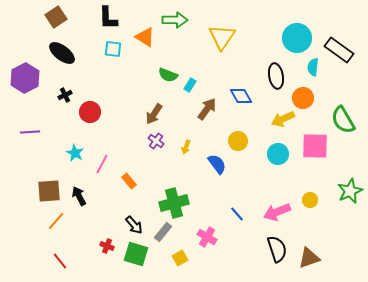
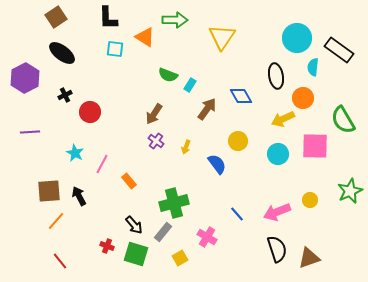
cyan square at (113, 49): moved 2 px right
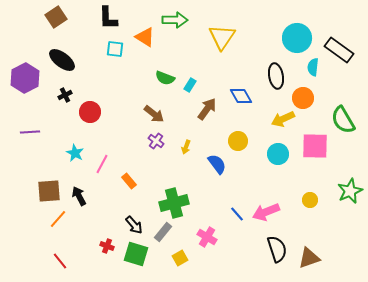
black ellipse at (62, 53): moved 7 px down
green semicircle at (168, 75): moved 3 px left, 3 px down
brown arrow at (154, 114): rotated 85 degrees counterclockwise
pink arrow at (277, 212): moved 11 px left
orange line at (56, 221): moved 2 px right, 2 px up
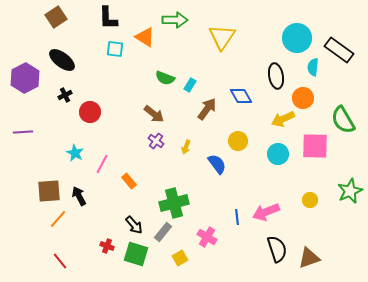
purple line at (30, 132): moved 7 px left
blue line at (237, 214): moved 3 px down; rotated 35 degrees clockwise
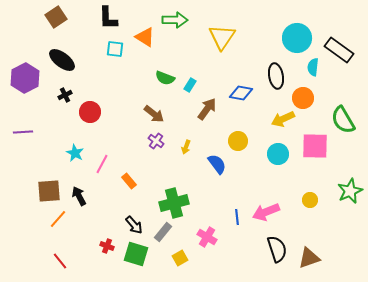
blue diamond at (241, 96): moved 3 px up; rotated 50 degrees counterclockwise
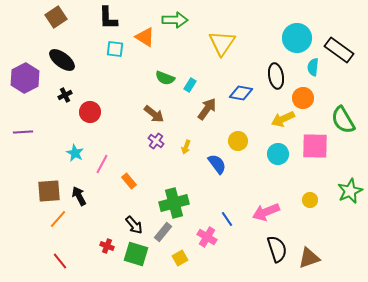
yellow triangle at (222, 37): moved 6 px down
blue line at (237, 217): moved 10 px left, 2 px down; rotated 28 degrees counterclockwise
